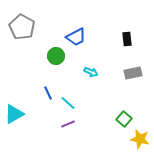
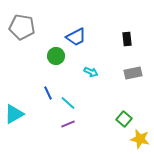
gray pentagon: rotated 20 degrees counterclockwise
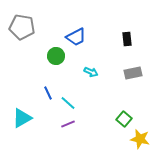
cyan triangle: moved 8 px right, 4 px down
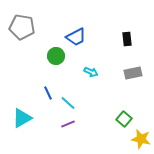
yellow star: moved 1 px right
